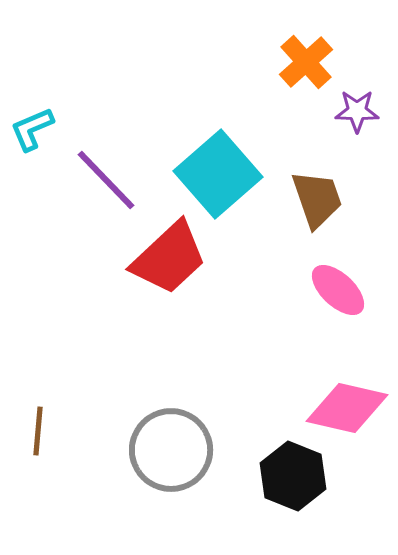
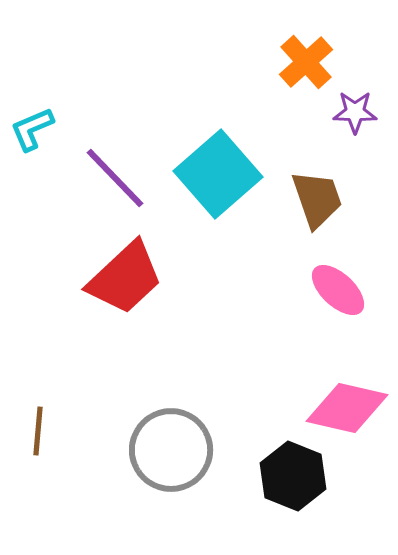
purple star: moved 2 px left, 1 px down
purple line: moved 9 px right, 2 px up
red trapezoid: moved 44 px left, 20 px down
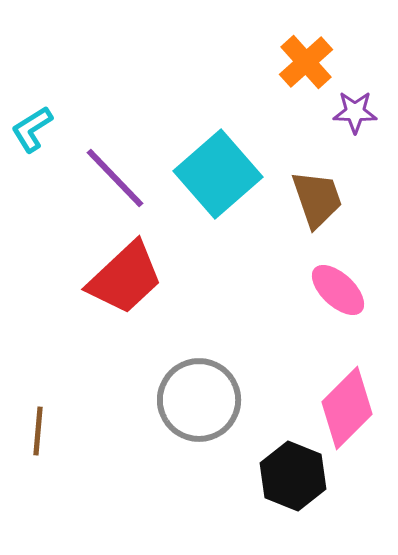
cyan L-shape: rotated 9 degrees counterclockwise
pink diamond: rotated 58 degrees counterclockwise
gray circle: moved 28 px right, 50 px up
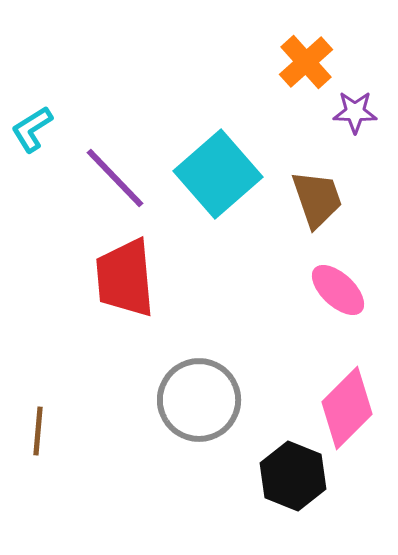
red trapezoid: rotated 128 degrees clockwise
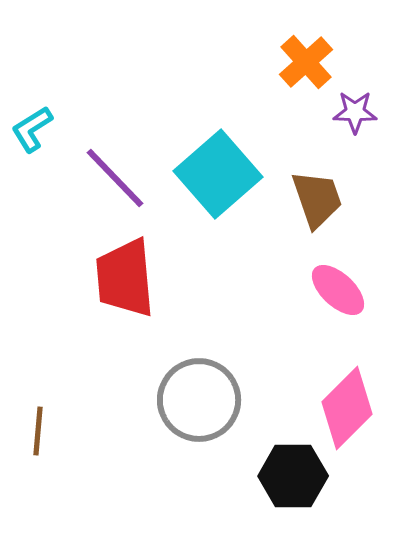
black hexagon: rotated 22 degrees counterclockwise
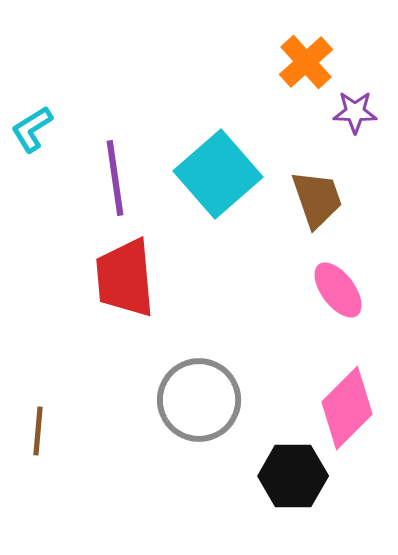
purple line: rotated 36 degrees clockwise
pink ellipse: rotated 10 degrees clockwise
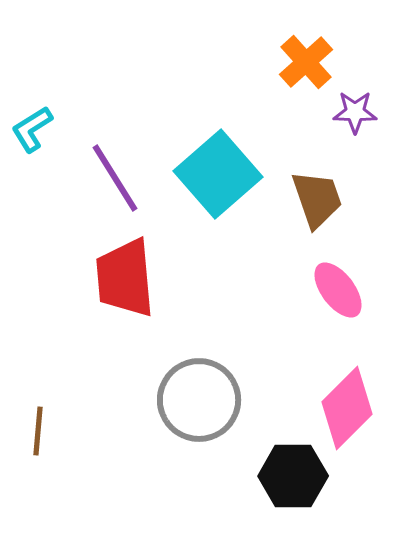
purple line: rotated 24 degrees counterclockwise
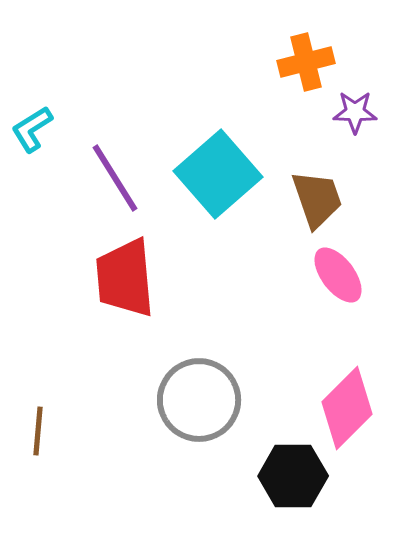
orange cross: rotated 28 degrees clockwise
pink ellipse: moved 15 px up
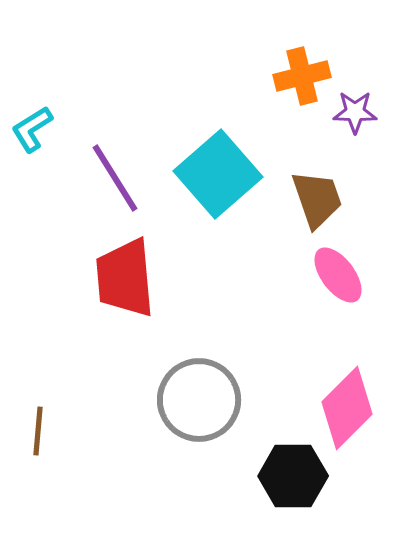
orange cross: moved 4 px left, 14 px down
